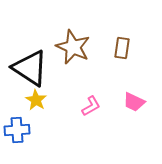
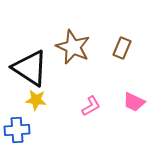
brown rectangle: rotated 15 degrees clockwise
yellow star: rotated 25 degrees counterclockwise
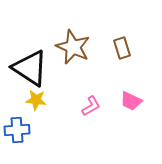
brown rectangle: rotated 40 degrees counterclockwise
pink trapezoid: moved 3 px left, 1 px up
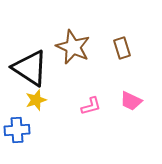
yellow star: rotated 25 degrees counterclockwise
pink L-shape: rotated 15 degrees clockwise
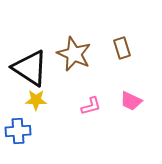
brown star: moved 1 px right, 7 px down
yellow star: rotated 20 degrees clockwise
blue cross: moved 1 px right, 1 px down
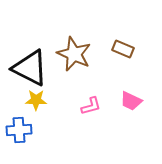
brown rectangle: moved 1 px right, 1 px down; rotated 50 degrees counterclockwise
black triangle: rotated 6 degrees counterclockwise
blue cross: moved 1 px right, 1 px up
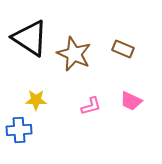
black triangle: moved 30 px up; rotated 6 degrees clockwise
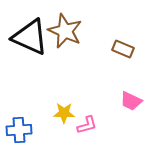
black triangle: moved 1 px up; rotated 9 degrees counterclockwise
brown star: moved 9 px left, 23 px up
yellow star: moved 28 px right, 13 px down
pink L-shape: moved 4 px left, 19 px down
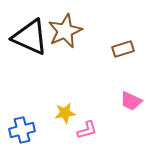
brown star: rotated 24 degrees clockwise
brown rectangle: rotated 40 degrees counterclockwise
yellow star: moved 1 px right; rotated 10 degrees counterclockwise
pink L-shape: moved 5 px down
blue cross: moved 3 px right; rotated 10 degrees counterclockwise
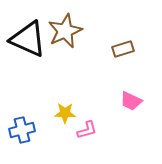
black triangle: moved 2 px left, 2 px down
yellow star: rotated 10 degrees clockwise
